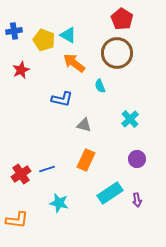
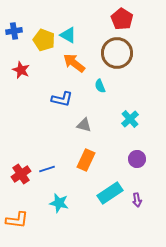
red star: rotated 24 degrees counterclockwise
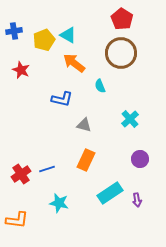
yellow pentagon: rotated 30 degrees clockwise
brown circle: moved 4 px right
purple circle: moved 3 px right
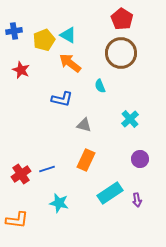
orange arrow: moved 4 px left
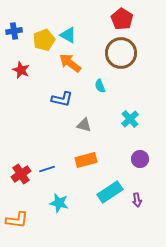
orange rectangle: rotated 50 degrees clockwise
cyan rectangle: moved 1 px up
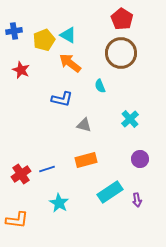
cyan star: rotated 18 degrees clockwise
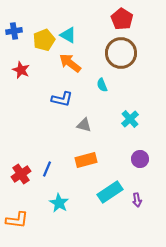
cyan semicircle: moved 2 px right, 1 px up
blue line: rotated 49 degrees counterclockwise
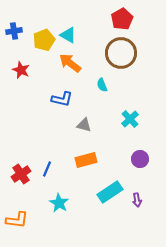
red pentagon: rotated 10 degrees clockwise
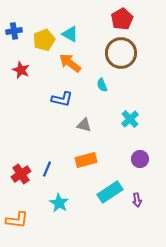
cyan triangle: moved 2 px right, 1 px up
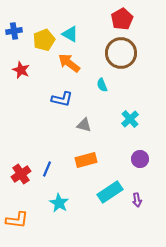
orange arrow: moved 1 px left
